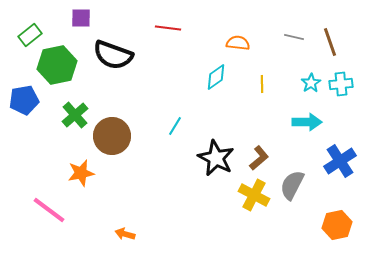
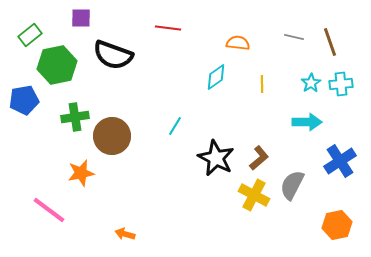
green cross: moved 2 px down; rotated 32 degrees clockwise
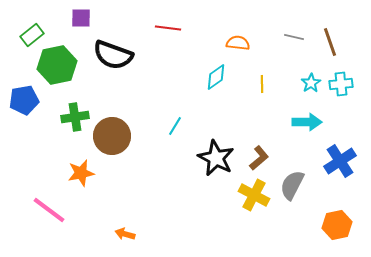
green rectangle: moved 2 px right
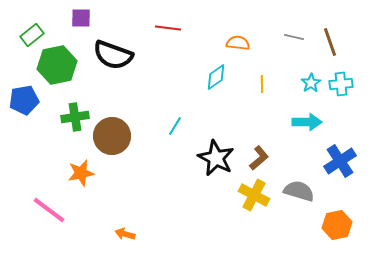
gray semicircle: moved 7 px right, 6 px down; rotated 80 degrees clockwise
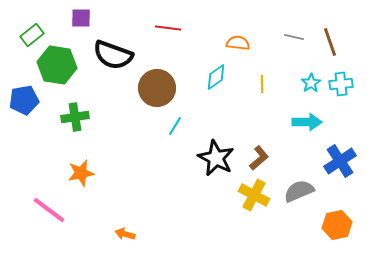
green hexagon: rotated 21 degrees clockwise
brown circle: moved 45 px right, 48 px up
gray semicircle: rotated 40 degrees counterclockwise
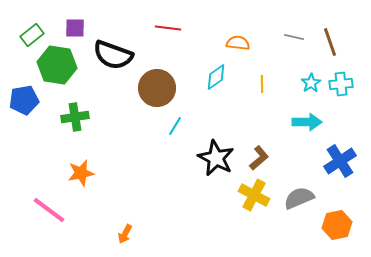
purple square: moved 6 px left, 10 px down
gray semicircle: moved 7 px down
orange arrow: rotated 78 degrees counterclockwise
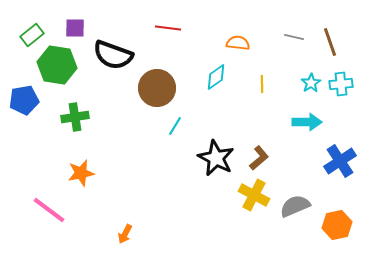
gray semicircle: moved 4 px left, 8 px down
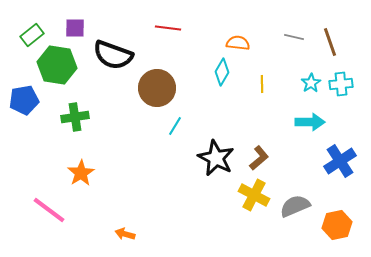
cyan diamond: moved 6 px right, 5 px up; rotated 24 degrees counterclockwise
cyan arrow: moved 3 px right
orange star: rotated 20 degrees counterclockwise
orange arrow: rotated 78 degrees clockwise
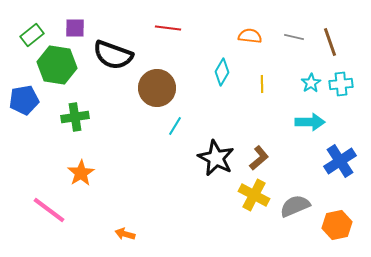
orange semicircle: moved 12 px right, 7 px up
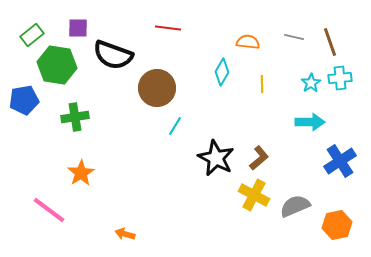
purple square: moved 3 px right
orange semicircle: moved 2 px left, 6 px down
cyan cross: moved 1 px left, 6 px up
